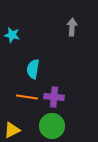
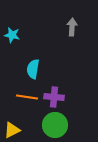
green circle: moved 3 px right, 1 px up
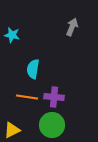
gray arrow: rotated 18 degrees clockwise
green circle: moved 3 px left
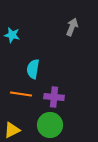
orange line: moved 6 px left, 3 px up
green circle: moved 2 px left
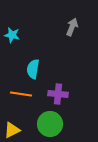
purple cross: moved 4 px right, 3 px up
green circle: moved 1 px up
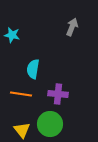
yellow triangle: moved 10 px right; rotated 42 degrees counterclockwise
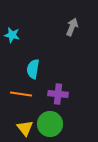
yellow triangle: moved 3 px right, 2 px up
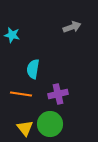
gray arrow: rotated 48 degrees clockwise
purple cross: rotated 18 degrees counterclockwise
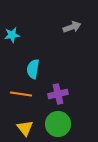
cyan star: rotated 21 degrees counterclockwise
green circle: moved 8 px right
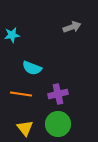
cyan semicircle: moved 1 px left, 1 px up; rotated 78 degrees counterclockwise
